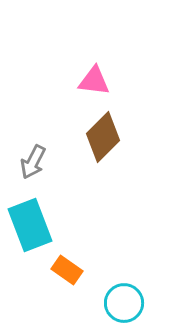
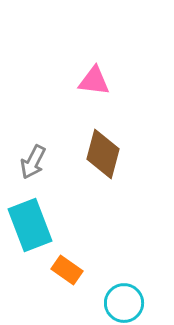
brown diamond: moved 17 px down; rotated 30 degrees counterclockwise
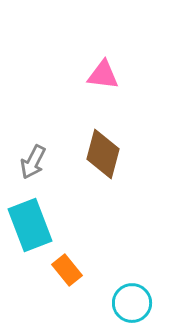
pink triangle: moved 9 px right, 6 px up
orange rectangle: rotated 16 degrees clockwise
cyan circle: moved 8 px right
